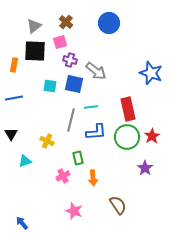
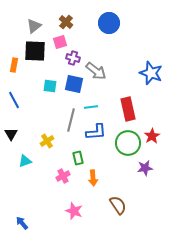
purple cross: moved 3 px right, 2 px up
blue line: moved 2 px down; rotated 72 degrees clockwise
green circle: moved 1 px right, 6 px down
yellow cross: rotated 32 degrees clockwise
purple star: rotated 28 degrees clockwise
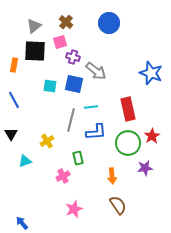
purple cross: moved 1 px up
orange arrow: moved 19 px right, 2 px up
pink star: moved 2 px up; rotated 30 degrees clockwise
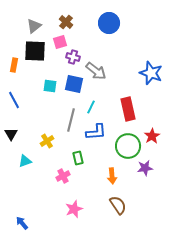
cyan line: rotated 56 degrees counterclockwise
green circle: moved 3 px down
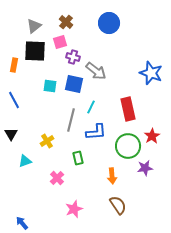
pink cross: moved 6 px left, 2 px down; rotated 16 degrees counterclockwise
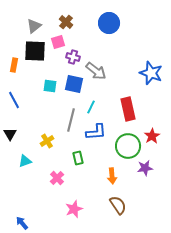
pink square: moved 2 px left
black triangle: moved 1 px left
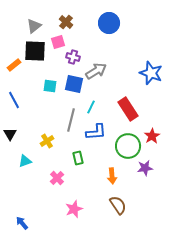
orange rectangle: rotated 40 degrees clockwise
gray arrow: rotated 70 degrees counterclockwise
red rectangle: rotated 20 degrees counterclockwise
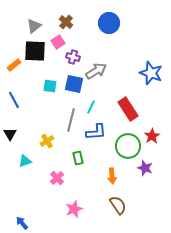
pink square: rotated 16 degrees counterclockwise
purple star: rotated 28 degrees clockwise
